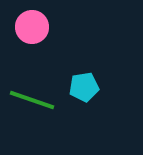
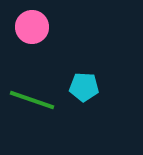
cyan pentagon: rotated 12 degrees clockwise
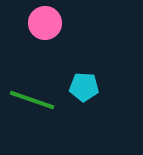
pink circle: moved 13 px right, 4 px up
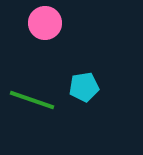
cyan pentagon: rotated 12 degrees counterclockwise
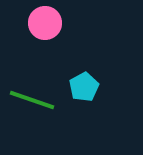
cyan pentagon: rotated 20 degrees counterclockwise
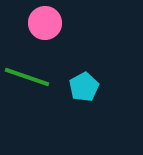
green line: moved 5 px left, 23 px up
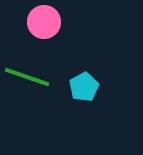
pink circle: moved 1 px left, 1 px up
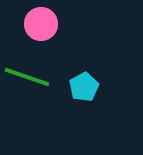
pink circle: moved 3 px left, 2 px down
